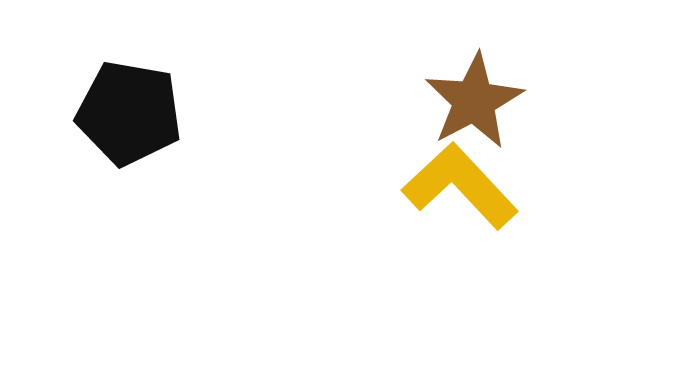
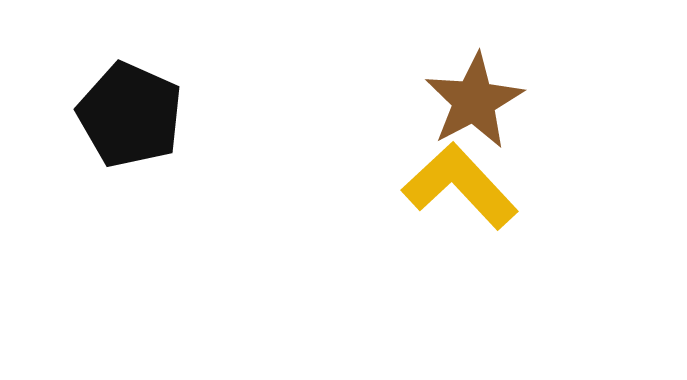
black pentagon: moved 1 px right, 2 px down; rotated 14 degrees clockwise
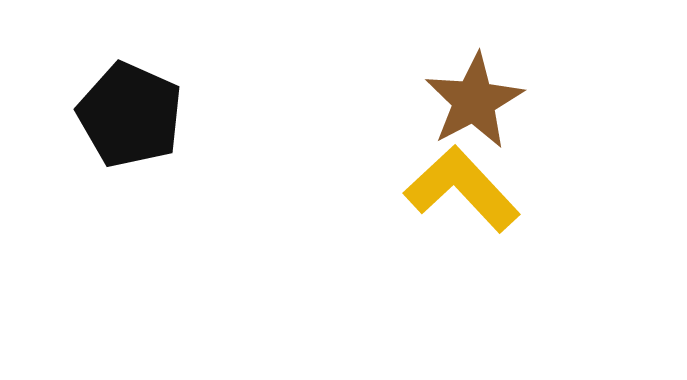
yellow L-shape: moved 2 px right, 3 px down
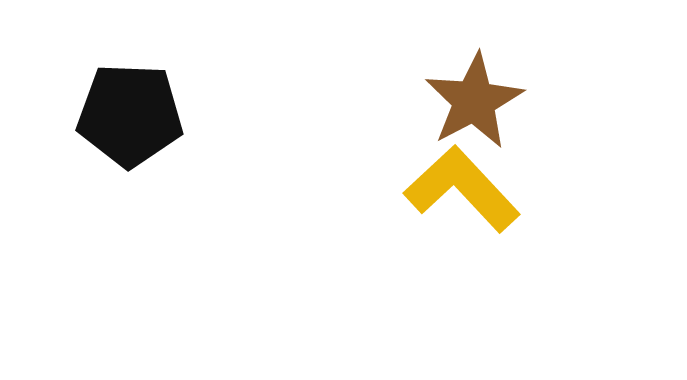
black pentagon: rotated 22 degrees counterclockwise
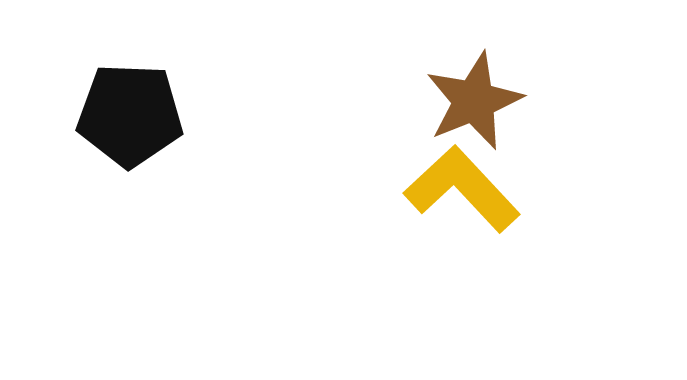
brown star: rotated 6 degrees clockwise
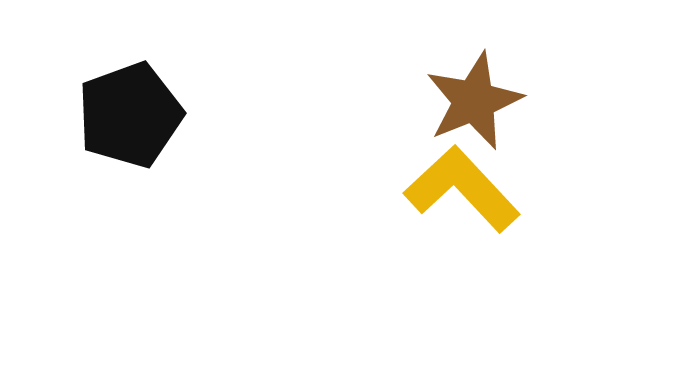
black pentagon: rotated 22 degrees counterclockwise
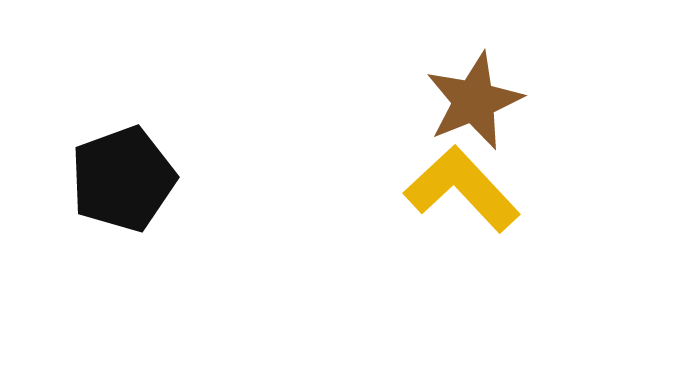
black pentagon: moved 7 px left, 64 px down
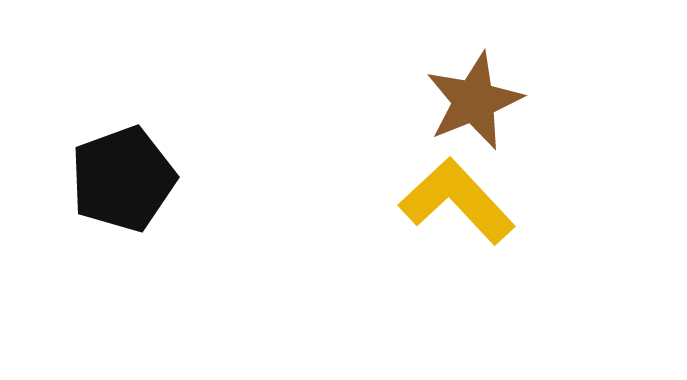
yellow L-shape: moved 5 px left, 12 px down
